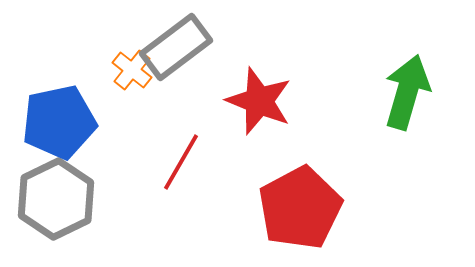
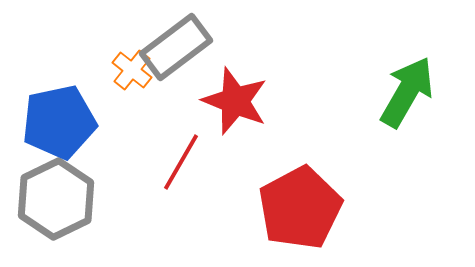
green arrow: rotated 14 degrees clockwise
red star: moved 24 px left
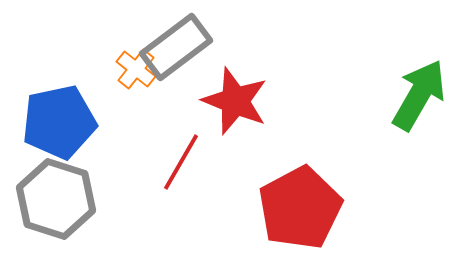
orange cross: moved 4 px right, 1 px up
green arrow: moved 12 px right, 3 px down
gray hexagon: rotated 16 degrees counterclockwise
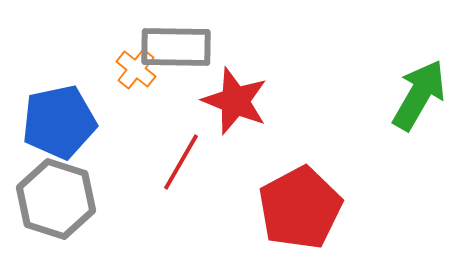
gray rectangle: rotated 38 degrees clockwise
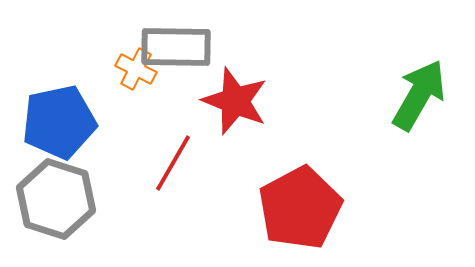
orange cross: rotated 12 degrees counterclockwise
red line: moved 8 px left, 1 px down
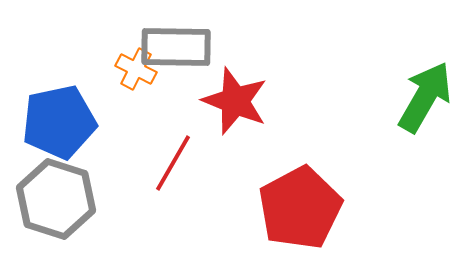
green arrow: moved 6 px right, 2 px down
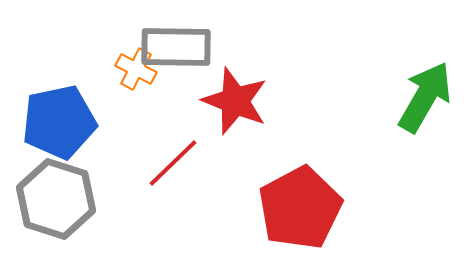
red line: rotated 16 degrees clockwise
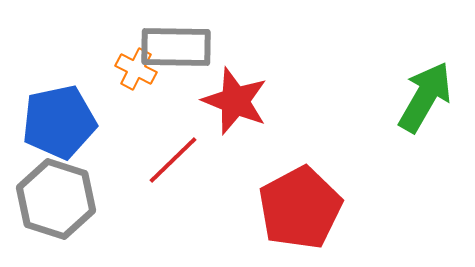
red line: moved 3 px up
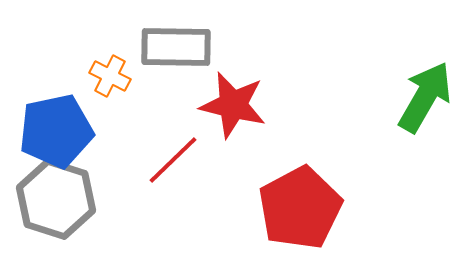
orange cross: moved 26 px left, 7 px down
red star: moved 2 px left, 4 px down; rotated 8 degrees counterclockwise
blue pentagon: moved 3 px left, 9 px down
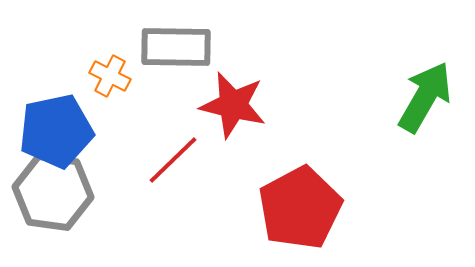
gray hexagon: moved 3 px left, 7 px up; rotated 10 degrees counterclockwise
